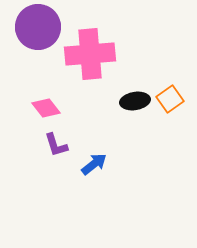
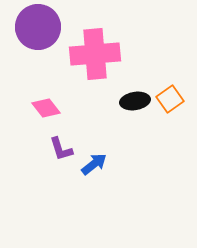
pink cross: moved 5 px right
purple L-shape: moved 5 px right, 4 px down
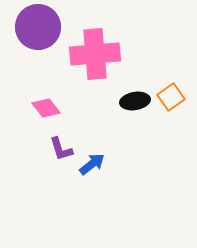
orange square: moved 1 px right, 2 px up
blue arrow: moved 2 px left
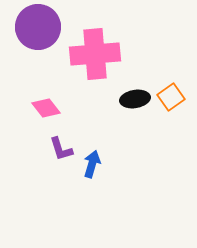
black ellipse: moved 2 px up
blue arrow: rotated 36 degrees counterclockwise
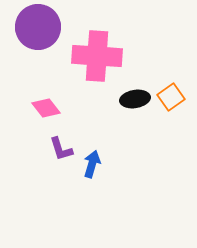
pink cross: moved 2 px right, 2 px down; rotated 9 degrees clockwise
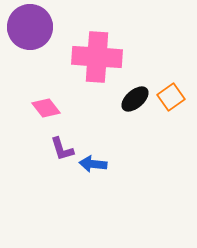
purple circle: moved 8 px left
pink cross: moved 1 px down
black ellipse: rotated 32 degrees counterclockwise
purple L-shape: moved 1 px right
blue arrow: moved 1 px right; rotated 100 degrees counterclockwise
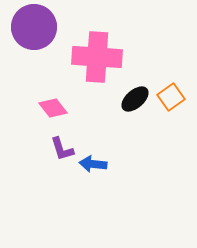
purple circle: moved 4 px right
pink diamond: moved 7 px right
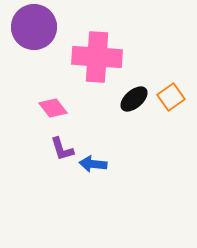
black ellipse: moved 1 px left
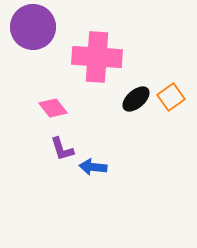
purple circle: moved 1 px left
black ellipse: moved 2 px right
blue arrow: moved 3 px down
